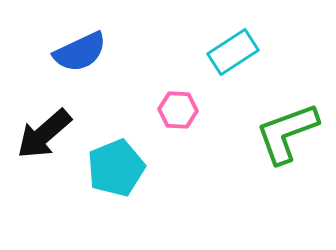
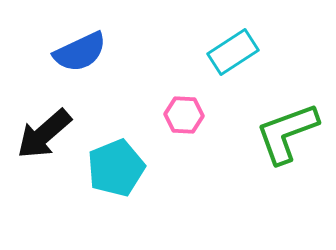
pink hexagon: moved 6 px right, 5 px down
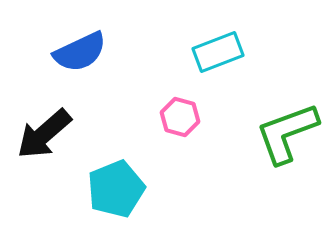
cyan rectangle: moved 15 px left; rotated 12 degrees clockwise
pink hexagon: moved 4 px left, 2 px down; rotated 12 degrees clockwise
cyan pentagon: moved 21 px down
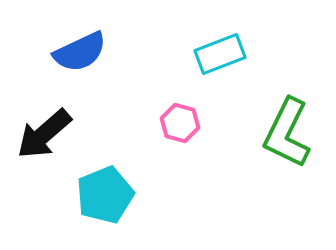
cyan rectangle: moved 2 px right, 2 px down
pink hexagon: moved 6 px down
green L-shape: rotated 44 degrees counterclockwise
cyan pentagon: moved 11 px left, 6 px down
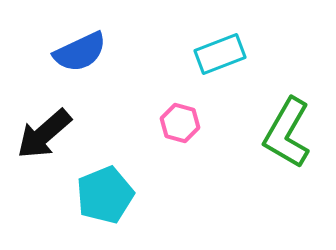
green L-shape: rotated 4 degrees clockwise
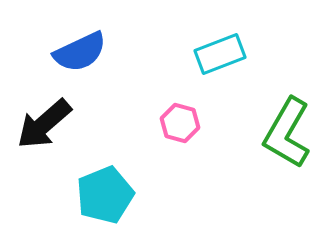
black arrow: moved 10 px up
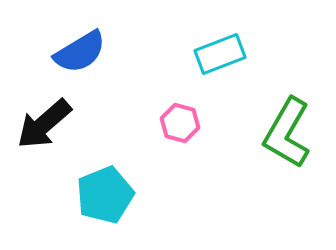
blue semicircle: rotated 6 degrees counterclockwise
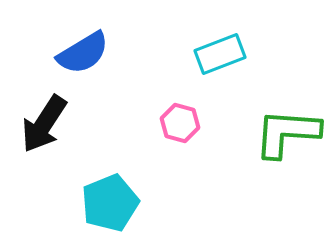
blue semicircle: moved 3 px right, 1 px down
black arrow: rotated 16 degrees counterclockwise
green L-shape: rotated 64 degrees clockwise
cyan pentagon: moved 5 px right, 8 px down
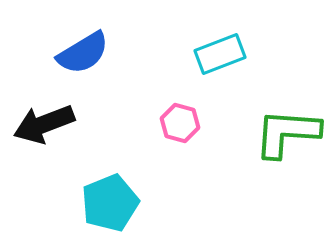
black arrow: rotated 36 degrees clockwise
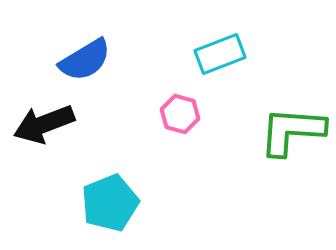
blue semicircle: moved 2 px right, 7 px down
pink hexagon: moved 9 px up
green L-shape: moved 5 px right, 2 px up
